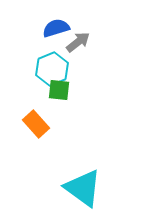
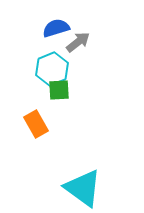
green square: rotated 10 degrees counterclockwise
orange rectangle: rotated 12 degrees clockwise
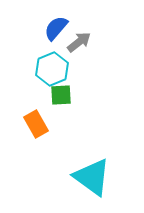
blue semicircle: rotated 32 degrees counterclockwise
gray arrow: moved 1 px right
green square: moved 2 px right, 5 px down
cyan triangle: moved 9 px right, 11 px up
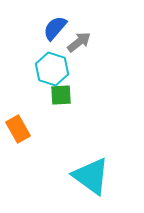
blue semicircle: moved 1 px left
cyan hexagon: rotated 20 degrees counterclockwise
orange rectangle: moved 18 px left, 5 px down
cyan triangle: moved 1 px left, 1 px up
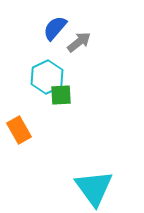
cyan hexagon: moved 5 px left, 8 px down; rotated 16 degrees clockwise
orange rectangle: moved 1 px right, 1 px down
cyan triangle: moved 3 px right, 12 px down; rotated 18 degrees clockwise
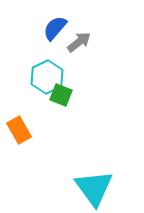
green square: rotated 25 degrees clockwise
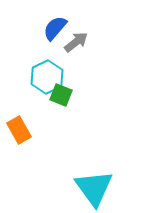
gray arrow: moved 3 px left
